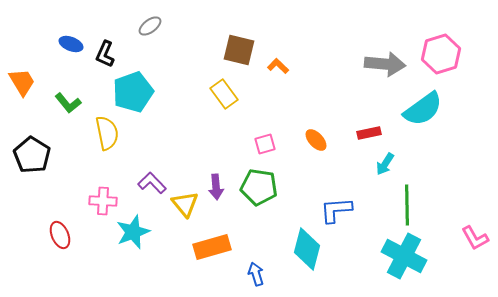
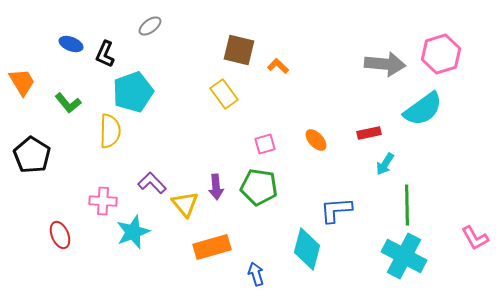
yellow semicircle: moved 3 px right, 2 px up; rotated 12 degrees clockwise
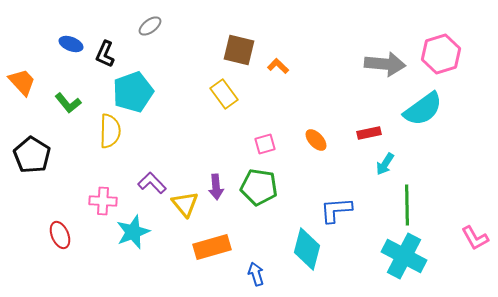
orange trapezoid: rotated 12 degrees counterclockwise
